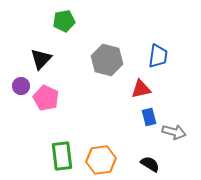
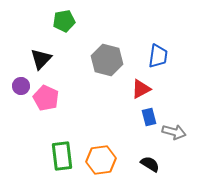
red triangle: rotated 15 degrees counterclockwise
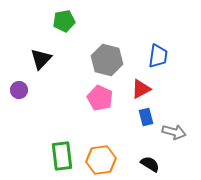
purple circle: moved 2 px left, 4 px down
pink pentagon: moved 54 px right
blue rectangle: moved 3 px left
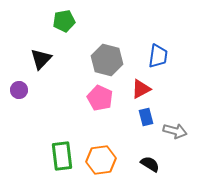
gray arrow: moved 1 px right, 1 px up
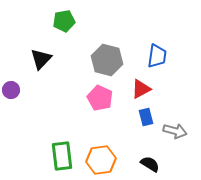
blue trapezoid: moved 1 px left
purple circle: moved 8 px left
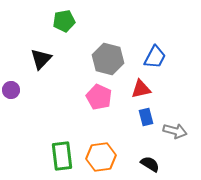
blue trapezoid: moved 2 px left, 1 px down; rotated 20 degrees clockwise
gray hexagon: moved 1 px right, 1 px up
red triangle: rotated 15 degrees clockwise
pink pentagon: moved 1 px left, 1 px up
orange hexagon: moved 3 px up
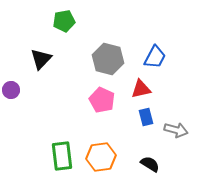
pink pentagon: moved 3 px right, 3 px down
gray arrow: moved 1 px right, 1 px up
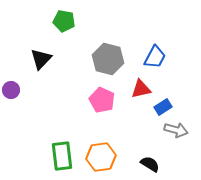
green pentagon: rotated 20 degrees clockwise
blue rectangle: moved 17 px right, 10 px up; rotated 72 degrees clockwise
